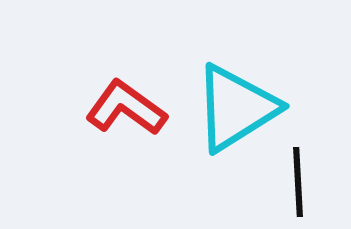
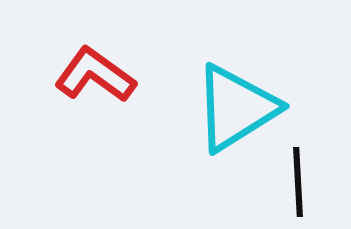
red L-shape: moved 31 px left, 33 px up
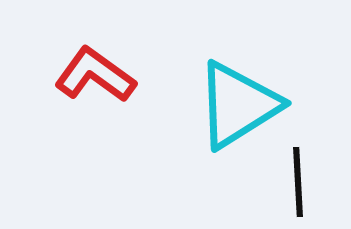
cyan triangle: moved 2 px right, 3 px up
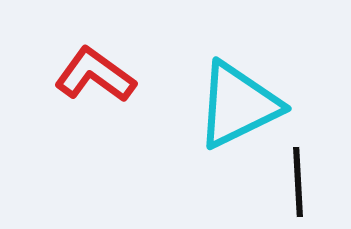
cyan triangle: rotated 6 degrees clockwise
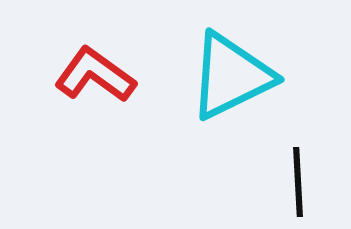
cyan triangle: moved 7 px left, 29 px up
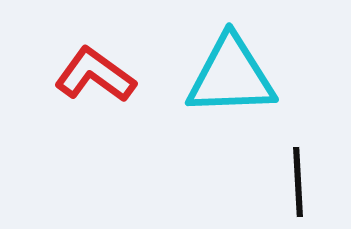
cyan triangle: rotated 24 degrees clockwise
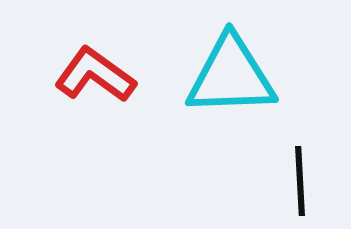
black line: moved 2 px right, 1 px up
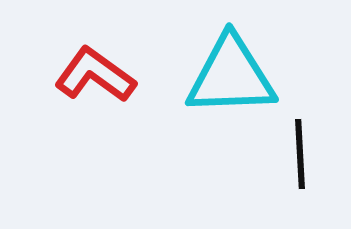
black line: moved 27 px up
